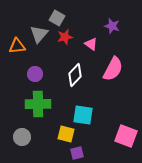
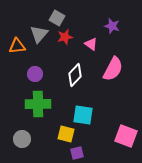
gray circle: moved 2 px down
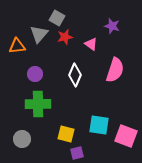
pink semicircle: moved 2 px right, 1 px down; rotated 10 degrees counterclockwise
white diamond: rotated 20 degrees counterclockwise
cyan square: moved 16 px right, 10 px down
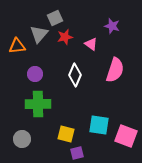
gray square: moved 2 px left; rotated 35 degrees clockwise
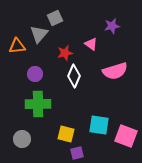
purple star: rotated 28 degrees counterclockwise
red star: moved 16 px down
pink semicircle: moved 1 px down; rotated 55 degrees clockwise
white diamond: moved 1 px left, 1 px down
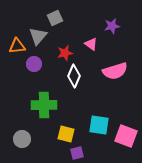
gray triangle: moved 1 px left, 2 px down
purple circle: moved 1 px left, 10 px up
green cross: moved 6 px right, 1 px down
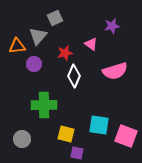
purple square: rotated 24 degrees clockwise
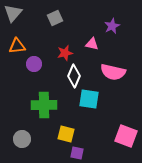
purple star: rotated 14 degrees counterclockwise
gray triangle: moved 25 px left, 23 px up
pink triangle: moved 1 px right; rotated 24 degrees counterclockwise
pink semicircle: moved 2 px left, 1 px down; rotated 30 degrees clockwise
cyan square: moved 10 px left, 26 px up
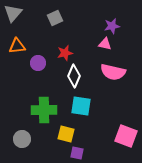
purple star: rotated 14 degrees clockwise
pink triangle: moved 13 px right
purple circle: moved 4 px right, 1 px up
cyan square: moved 8 px left, 7 px down
green cross: moved 5 px down
